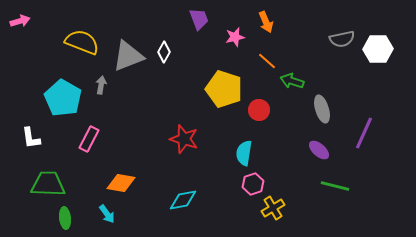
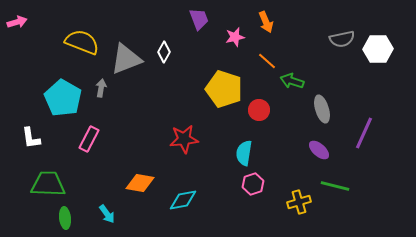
pink arrow: moved 3 px left, 1 px down
gray triangle: moved 2 px left, 3 px down
gray arrow: moved 3 px down
red star: rotated 24 degrees counterclockwise
orange diamond: moved 19 px right
yellow cross: moved 26 px right, 6 px up; rotated 15 degrees clockwise
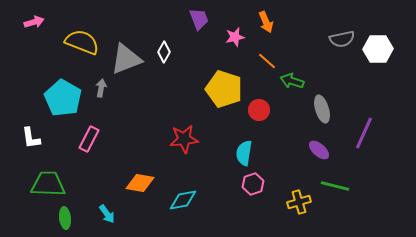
pink arrow: moved 17 px right
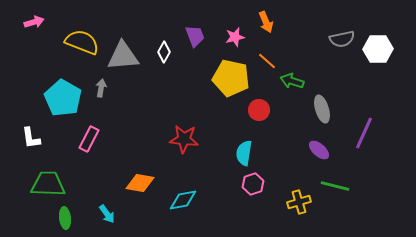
purple trapezoid: moved 4 px left, 17 px down
gray triangle: moved 3 px left, 3 px up; rotated 16 degrees clockwise
yellow pentagon: moved 7 px right, 11 px up; rotated 6 degrees counterclockwise
red star: rotated 12 degrees clockwise
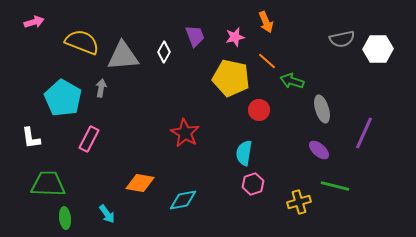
red star: moved 1 px right, 6 px up; rotated 24 degrees clockwise
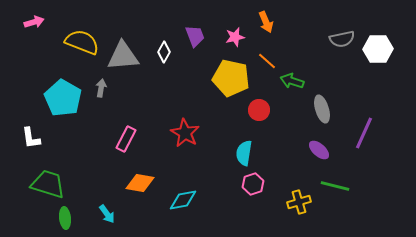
pink rectangle: moved 37 px right
green trapezoid: rotated 15 degrees clockwise
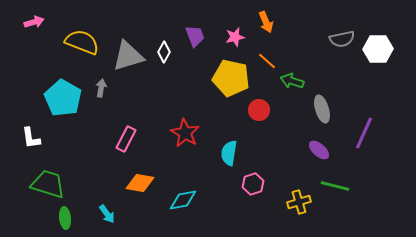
gray triangle: moved 5 px right; rotated 12 degrees counterclockwise
cyan semicircle: moved 15 px left
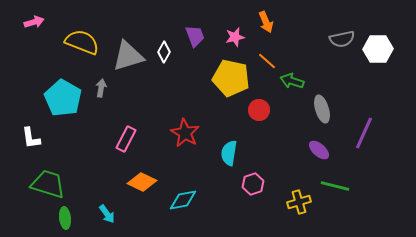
orange diamond: moved 2 px right, 1 px up; rotated 16 degrees clockwise
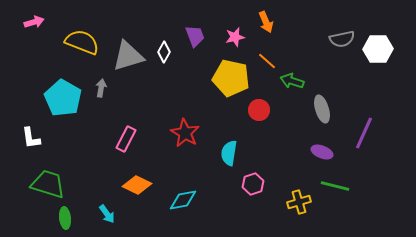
purple ellipse: moved 3 px right, 2 px down; rotated 20 degrees counterclockwise
orange diamond: moved 5 px left, 3 px down
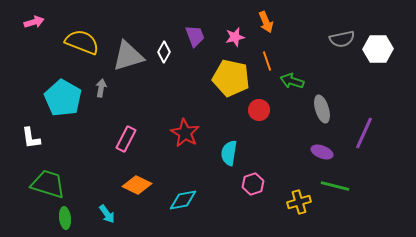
orange line: rotated 30 degrees clockwise
